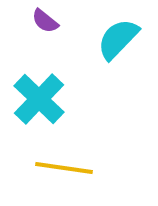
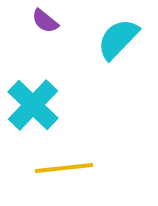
cyan cross: moved 6 px left, 6 px down
yellow line: rotated 14 degrees counterclockwise
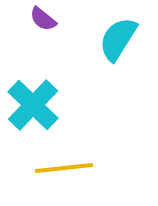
purple semicircle: moved 2 px left, 2 px up
cyan semicircle: rotated 12 degrees counterclockwise
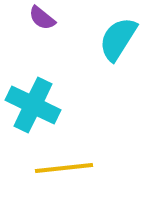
purple semicircle: moved 1 px left, 1 px up
cyan cross: rotated 18 degrees counterclockwise
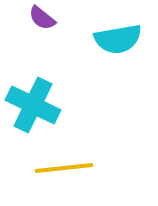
cyan semicircle: rotated 132 degrees counterclockwise
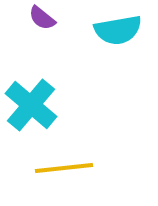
cyan semicircle: moved 9 px up
cyan cross: moved 2 px left; rotated 14 degrees clockwise
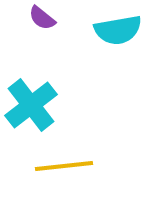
cyan cross: rotated 12 degrees clockwise
yellow line: moved 2 px up
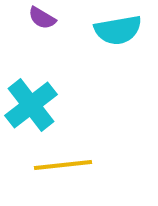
purple semicircle: rotated 8 degrees counterclockwise
yellow line: moved 1 px left, 1 px up
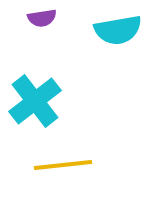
purple semicircle: rotated 40 degrees counterclockwise
cyan cross: moved 4 px right, 4 px up
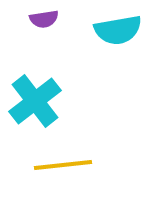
purple semicircle: moved 2 px right, 1 px down
